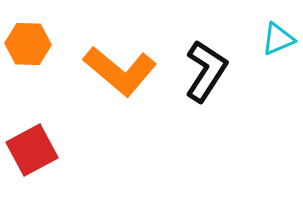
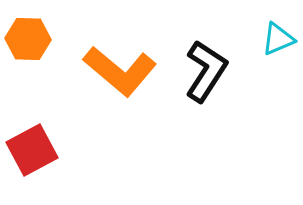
orange hexagon: moved 5 px up
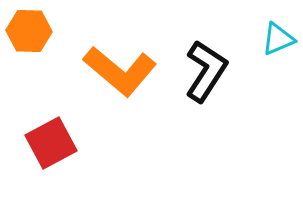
orange hexagon: moved 1 px right, 8 px up
red square: moved 19 px right, 7 px up
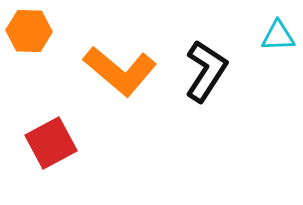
cyan triangle: moved 3 px up; rotated 21 degrees clockwise
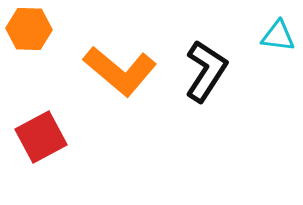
orange hexagon: moved 2 px up
cyan triangle: rotated 9 degrees clockwise
red square: moved 10 px left, 6 px up
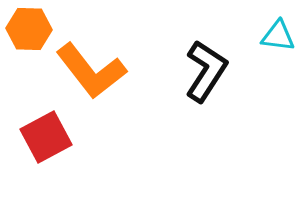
orange L-shape: moved 29 px left; rotated 12 degrees clockwise
red square: moved 5 px right
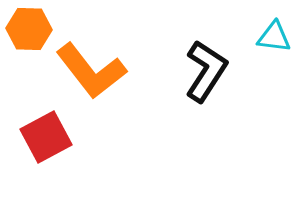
cyan triangle: moved 4 px left, 1 px down
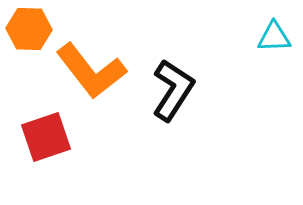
cyan triangle: rotated 9 degrees counterclockwise
black L-shape: moved 33 px left, 19 px down
red square: rotated 9 degrees clockwise
